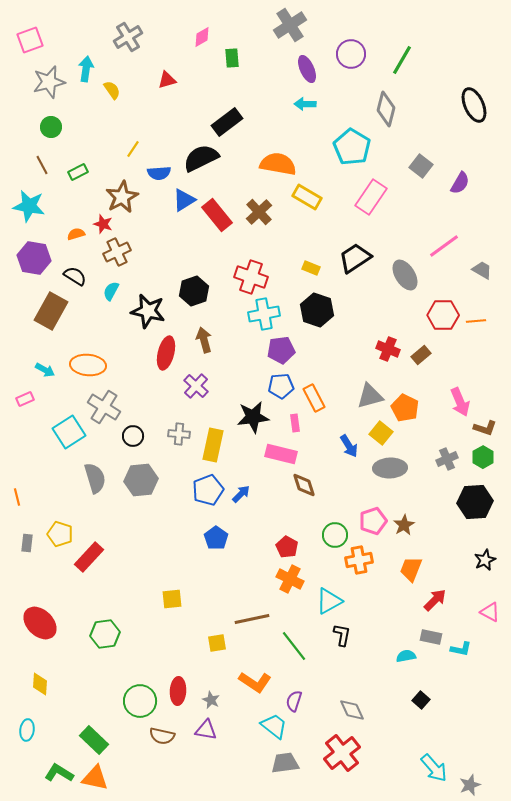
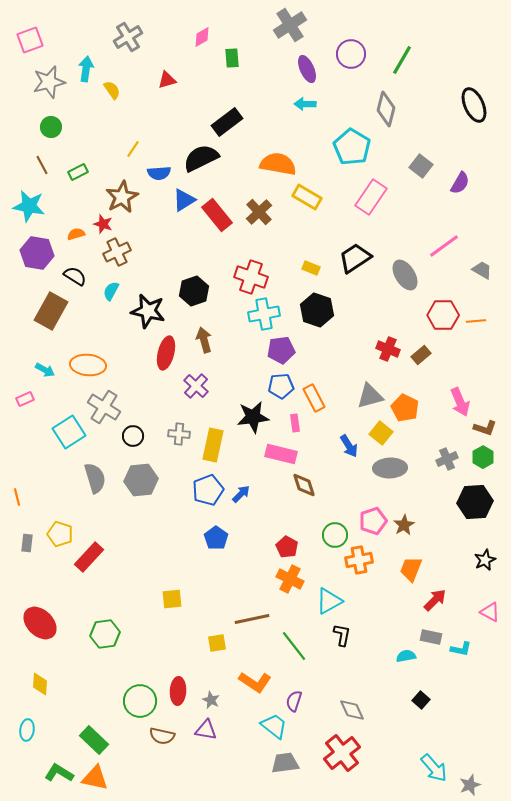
purple hexagon at (34, 258): moved 3 px right, 5 px up
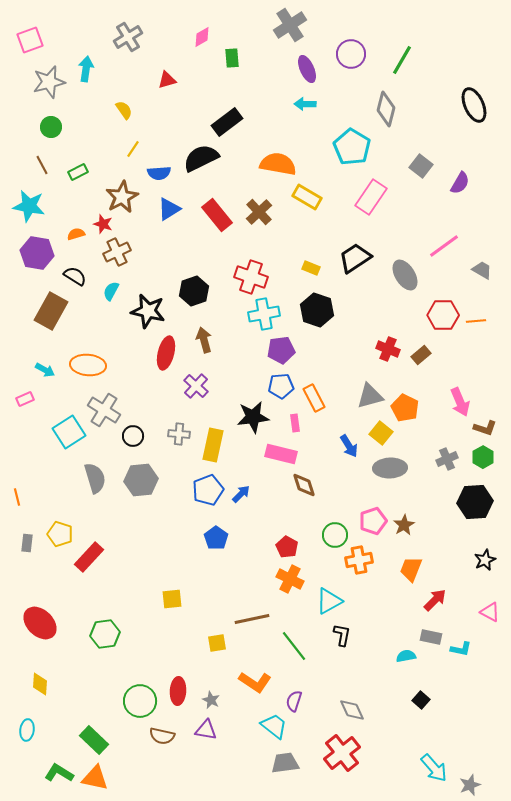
yellow semicircle at (112, 90): moved 12 px right, 20 px down
blue triangle at (184, 200): moved 15 px left, 9 px down
gray cross at (104, 407): moved 3 px down
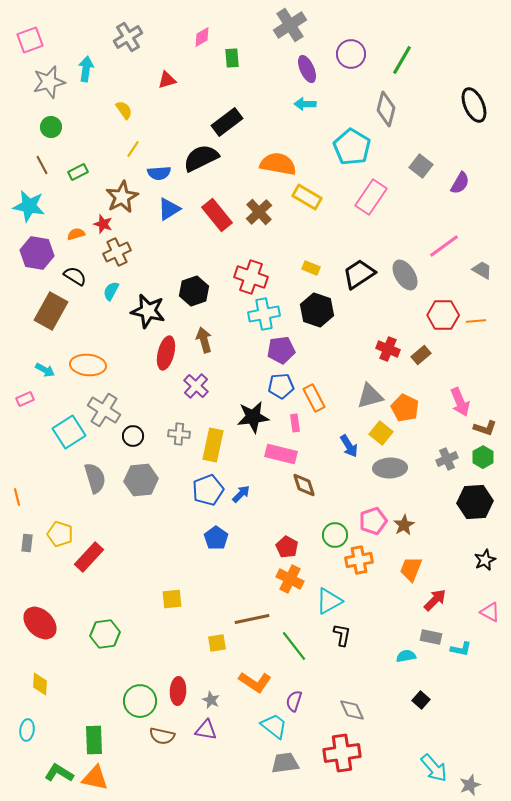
black trapezoid at (355, 258): moved 4 px right, 16 px down
green rectangle at (94, 740): rotated 44 degrees clockwise
red cross at (342, 753): rotated 30 degrees clockwise
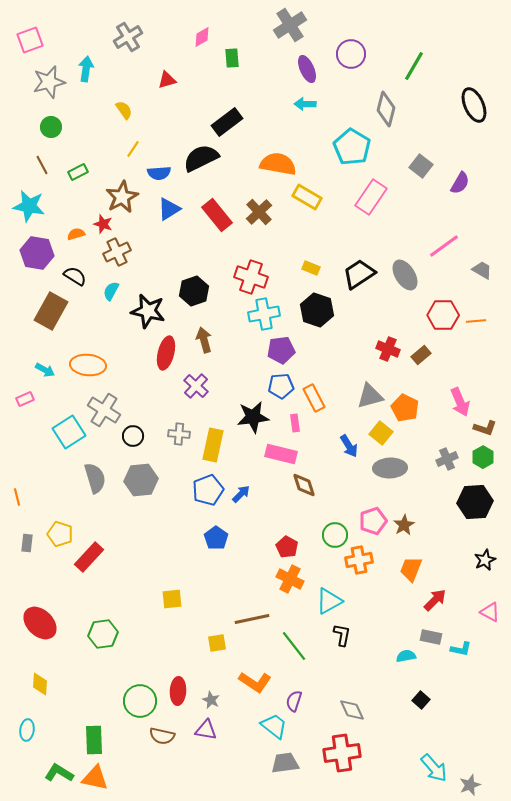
green line at (402, 60): moved 12 px right, 6 px down
green hexagon at (105, 634): moved 2 px left
